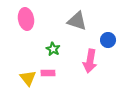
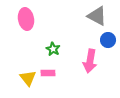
gray triangle: moved 20 px right, 5 px up; rotated 10 degrees clockwise
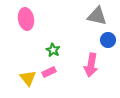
gray triangle: rotated 15 degrees counterclockwise
green star: moved 1 px down
pink arrow: moved 1 px right, 4 px down
pink rectangle: moved 1 px right, 1 px up; rotated 24 degrees counterclockwise
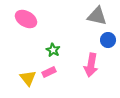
pink ellipse: rotated 50 degrees counterclockwise
